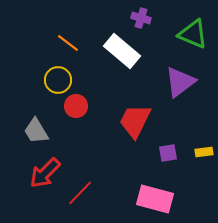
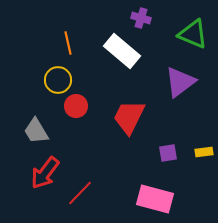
orange line: rotated 40 degrees clockwise
red trapezoid: moved 6 px left, 4 px up
red arrow: rotated 8 degrees counterclockwise
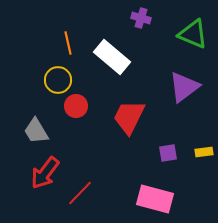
white rectangle: moved 10 px left, 6 px down
purple triangle: moved 4 px right, 5 px down
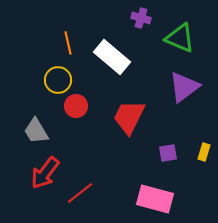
green triangle: moved 13 px left, 4 px down
yellow rectangle: rotated 66 degrees counterclockwise
red line: rotated 8 degrees clockwise
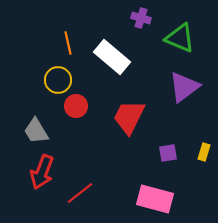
red arrow: moved 3 px left, 1 px up; rotated 16 degrees counterclockwise
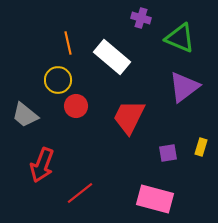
gray trapezoid: moved 11 px left, 16 px up; rotated 20 degrees counterclockwise
yellow rectangle: moved 3 px left, 5 px up
red arrow: moved 7 px up
